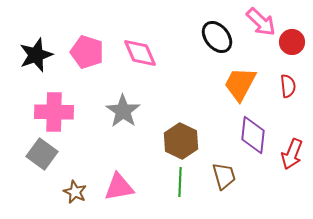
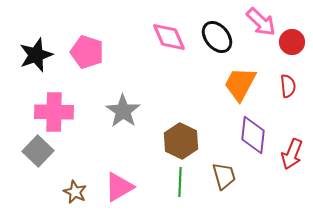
pink diamond: moved 29 px right, 16 px up
gray square: moved 4 px left, 3 px up; rotated 8 degrees clockwise
pink triangle: rotated 20 degrees counterclockwise
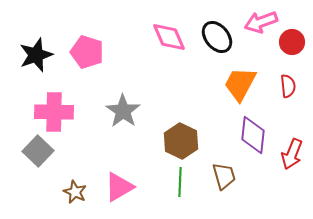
pink arrow: rotated 116 degrees clockwise
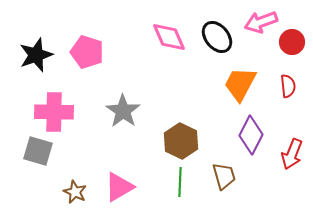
purple diamond: moved 2 px left; rotated 21 degrees clockwise
gray square: rotated 28 degrees counterclockwise
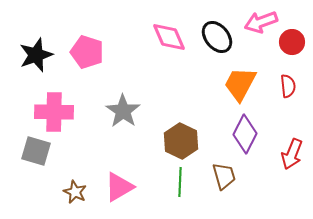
purple diamond: moved 6 px left, 1 px up
gray square: moved 2 px left
